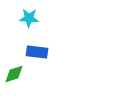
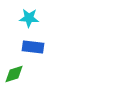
blue rectangle: moved 4 px left, 5 px up
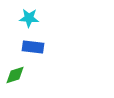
green diamond: moved 1 px right, 1 px down
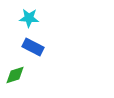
blue rectangle: rotated 20 degrees clockwise
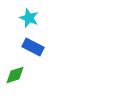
cyan star: rotated 18 degrees clockwise
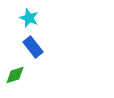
blue rectangle: rotated 25 degrees clockwise
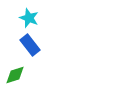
blue rectangle: moved 3 px left, 2 px up
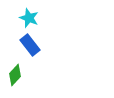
green diamond: rotated 30 degrees counterclockwise
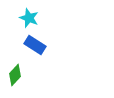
blue rectangle: moved 5 px right; rotated 20 degrees counterclockwise
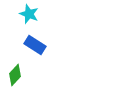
cyan star: moved 4 px up
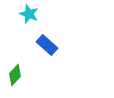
blue rectangle: moved 12 px right; rotated 10 degrees clockwise
